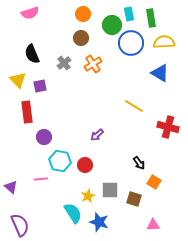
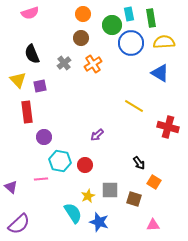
purple semicircle: moved 1 px left, 1 px up; rotated 70 degrees clockwise
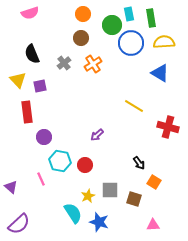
pink line: rotated 72 degrees clockwise
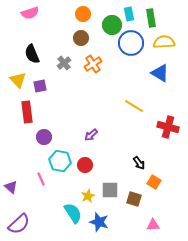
purple arrow: moved 6 px left
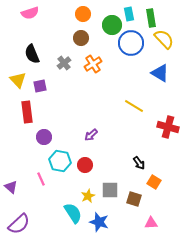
yellow semicircle: moved 3 px up; rotated 50 degrees clockwise
pink triangle: moved 2 px left, 2 px up
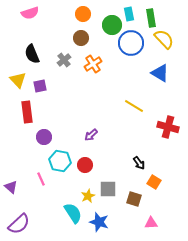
gray cross: moved 3 px up
gray square: moved 2 px left, 1 px up
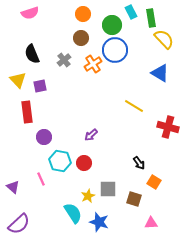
cyan rectangle: moved 2 px right, 2 px up; rotated 16 degrees counterclockwise
blue circle: moved 16 px left, 7 px down
red circle: moved 1 px left, 2 px up
purple triangle: moved 2 px right
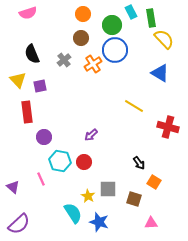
pink semicircle: moved 2 px left
red circle: moved 1 px up
yellow star: rotated 16 degrees counterclockwise
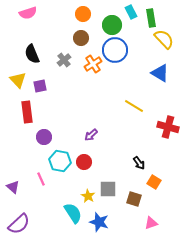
pink triangle: rotated 16 degrees counterclockwise
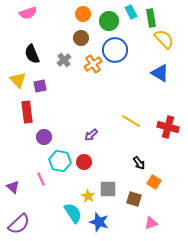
green circle: moved 3 px left, 4 px up
yellow line: moved 3 px left, 15 px down
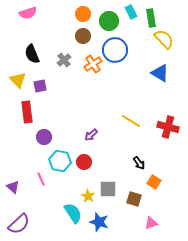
brown circle: moved 2 px right, 2 px up
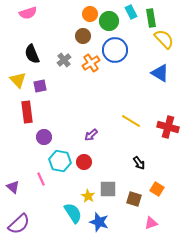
orange circle: moved 7 px right
orange cross: moved 2 px left, 1 px up
orange square: moved 3 px right, 7 px down
